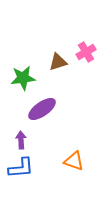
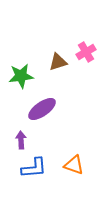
green star: moved 2 px left, 2 px up
orange triangle: moved 4 px down
blue L-shape: moved 13 px right
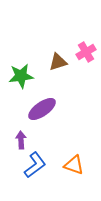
blue L-shape: moved 1 px right, 3 px up; rotated 32 degrees counterclockwise
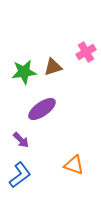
brown triangle: moved 5 px left, 5 px down
green star: moved 3 px right, 4 px up
purple arrow: rotated 138 degrees clockwise
blue L-shape: moved 15 px left, 10 px down
